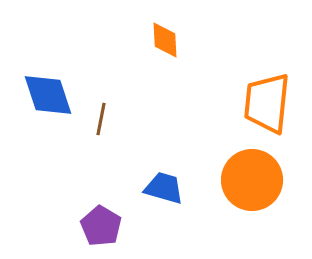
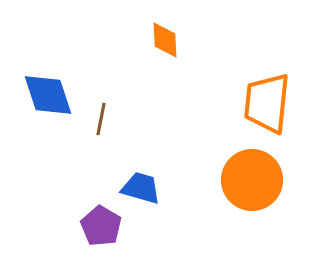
blue trapezoid: moved 23 px left
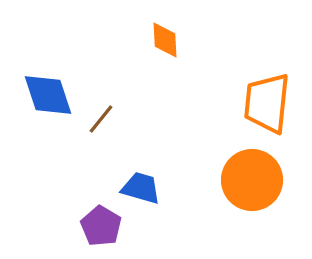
brown line: rotated 28 degrees clockwise
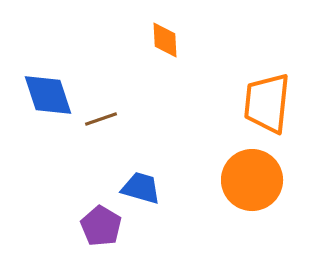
brown line: rotated 32 degrees clockwise
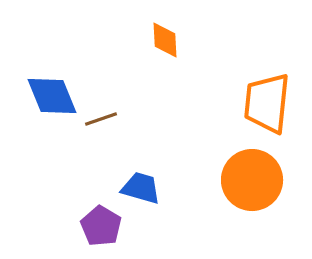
blue diamond: moved 4 px right, 1 px down; rotated 4 degrees counterclockwise
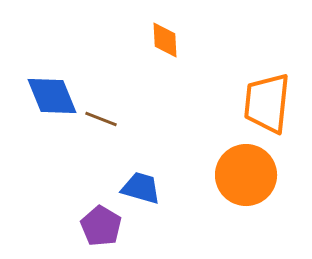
brown line: rotated 40 degrees clockwise
orange circle: moved 6 px left, 5 px up
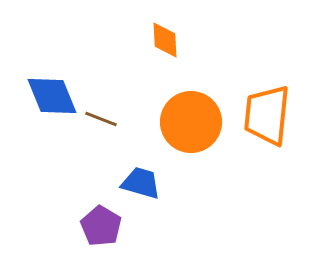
orange trapezoid: moved 12 px down
orange circle: moved 55 px left, 53 px up
blue trapezoid: moved 5 px up
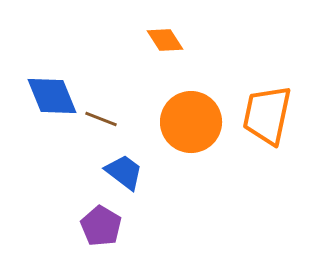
orange diamond: rotated 30 degrees counterclockwise
orange trapezoid: rotated 6 degrees clockwise
blue trapezoid: moved 17 px left, 11 px up; rotated 21 degrees clockwise
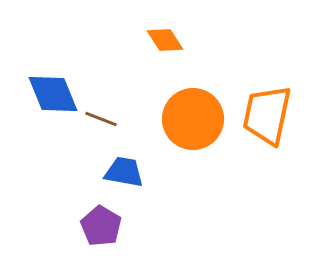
blue diamond: moved 1 px right, 2 px up
orange circle: moved 2 px right, 3 px up
blue trapezoid: rotated 27 degrees counterclockwise
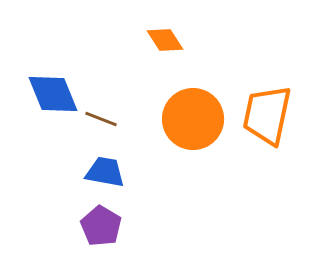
blue trapezoid: moved 19 px left
